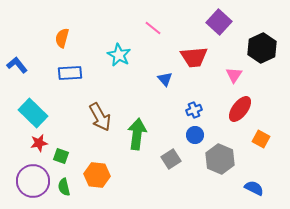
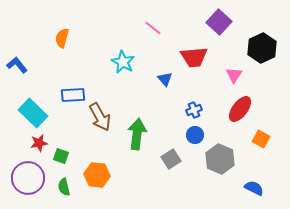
cyan star: moved 4 px right, 7 px down
blue rectangle: moved 3 px right, 22 px down
purple circle: moved 5 px left, 3 px up
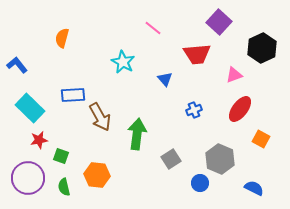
red trapezoid: moved 3 px right, 3 px up
pink triangle: rotated 36 degrees clockwise
cyan rectangle: moved 3 px left, 5 px up
blue circle: moved 5 px right, 48 px down
red star: moved 3 px up
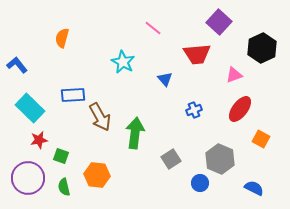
green arrow: moved 2 px left, 1 px up
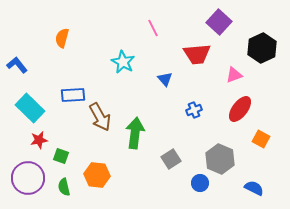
pink line: rotated 24 degrees clockwise
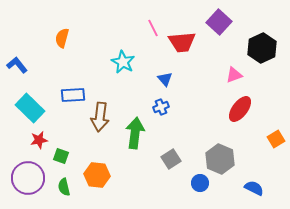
red trapezoid: moved 15 px left, 12 px up
blue cross: moved 33 px left, 3 px up
brown arrow: rotated 36 degrees clockwise
orange square: moved 15 px right; rotated 30 degrees clockwise
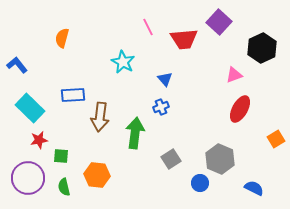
pink line: moved 5 px left, 1 px up
red trapezoid: moved 2 px right, 3 px up
red ellipse: rotated 8 degrees counterclockwise
green square: rotated 14 degrees counterclockwise
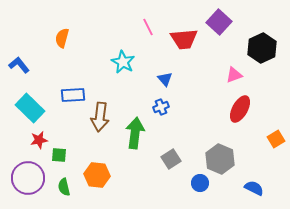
blue L-shape: moved 2 px right
green square: moved 2 px left, 1 px up
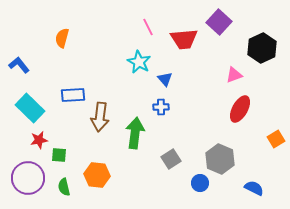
cyan star: moved 16 px right
blue cross: rotated 21 degrees clockwise
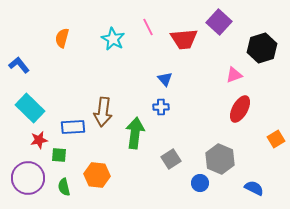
black hexagon: rotated 8 degrees clockwise
cyan star: moved 26 px left, 23 px up
blue rectangle: moved 32 px down
brown arrow: moved 3 px right, 5 px up
